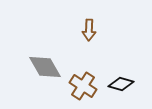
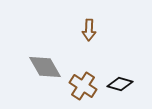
black diamond: moved 1 px left
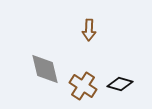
gray diamond: moved 2 px down; rotated 16 degrees clockwise
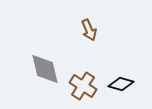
brown arrow: rotated 25 degrees counterclockwise
black diamond: moved 1 px right
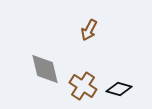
brown arrow: rotated 50 degrees clockwise
black diamond: moved 2 px left, 5 px down
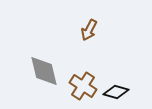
gray diamond: moved 1 px left, 2 px down
black diamond: moved 3 px left, 3 px down
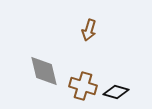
brown arrow: rotated 10 degrees counterclockwise
brown cross: rotated 16 degrees counterclockwise
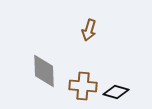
gray diamond: rotated 12 degrees clockwise
brown cross: rotated 12 degrees counterclockwise
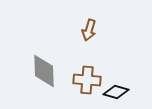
brown cross: moved 4 px right, 6 px up
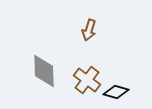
brown cross: rotated 32 degrees clockwise
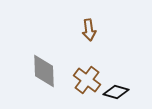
brown arrow: rotated 25 degrees counterclockwise
